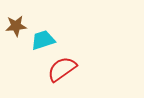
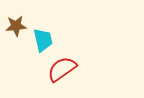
cyan trapezoid: rotated 95 degrees clockwise
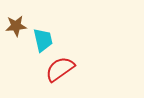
red semicircle: moved 2 px left
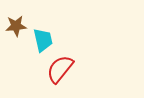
red semicircle: rotated 16 degrees counterclockwise
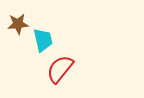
brown star: moved 2 px right, 2 px up
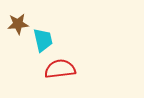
red semicircle: rotated 44 degrees clockwise
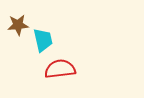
brown star: moved 1 px down
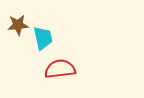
cyan trapezoid: moved 2 px up
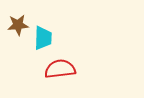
cyan trapezoid: rotated 15 degrees clockwise
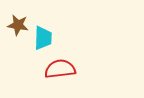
brown star: rotated 15 degrees clockwise
